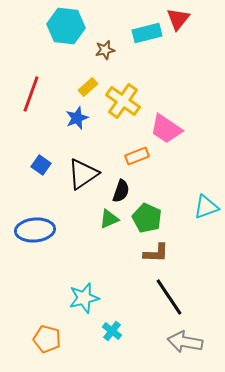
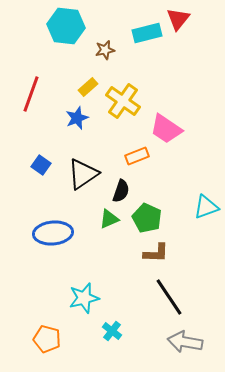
blue ellipse: moved 18 px right, 3 px down
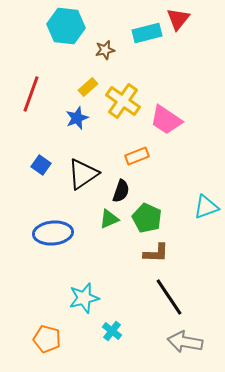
pink trapezoid: moved 9 px up
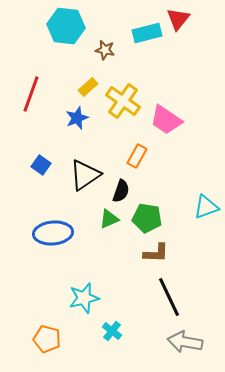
brown star: rotated 24 degrees clockwise
orange rectangle: rotated 40 degrees counterclockwise
black triangle: moved 2 px right, 1 px down
green pentagon: rotated 16 degrees counterclockwise
black line: rotated 9 degrees clockwise
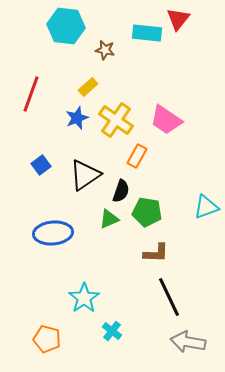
cyan rectangle: rotated 20 degrees clockwise
yellow cross: moved 7 px left, 19 px down
blue square: rotated 18 degrees clockwise
green pentagon: moved 6 px up
cyan star: rotated 20 degrees counterclockwise
gray arrow: moved 3 px right
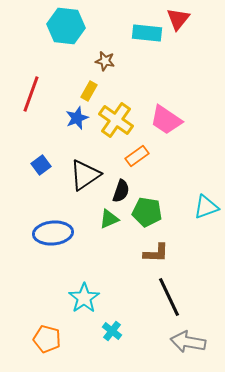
brown star: moved 11 px down
yellow rectangle: moved 1 px right, 4 px down; rotated 18 degrees counterclockwise
orange rectangle: rotated 25 degrees clockwise
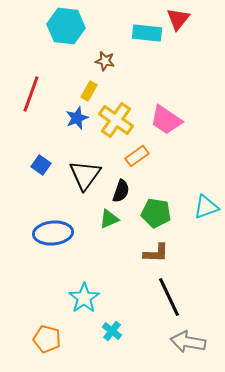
blue square: rotated 18 degrees counterclockwise
black triangle: rotated 20 degrees counterclockwise
green pentagon: moved 9 px right, 1 px down
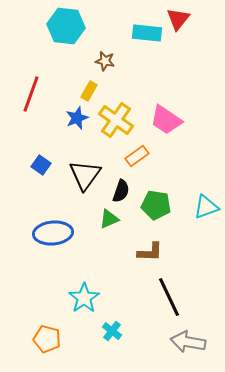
green pentagon: moved 8 px up
brown L-shape: moved 6 px left, 1 px up
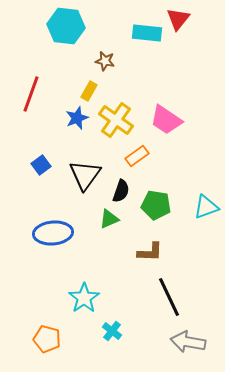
blue square: rotated 18 degrees clockwise
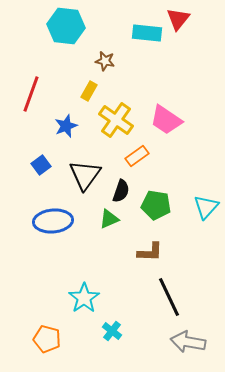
blue star: moved 11 px left, 8 px down
cyan triangle: rotated 28 degrees counterclockwise
blue ellipse: moved 12 px up
